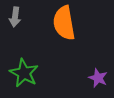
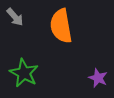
gray arrow: rotated 48 degrees counterclockwise
orange semicircle: moved 3 px left, 3 px down
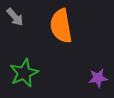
green star: rotated 20 degrees clockwise
purple star: rotated 30 degrees counterclockwise
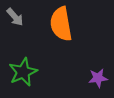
orange semicircle: moved 2 px up
green star: moved 1 px left, 1 px up
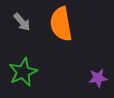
gray arrow: moved 7 px right, 5 px down
